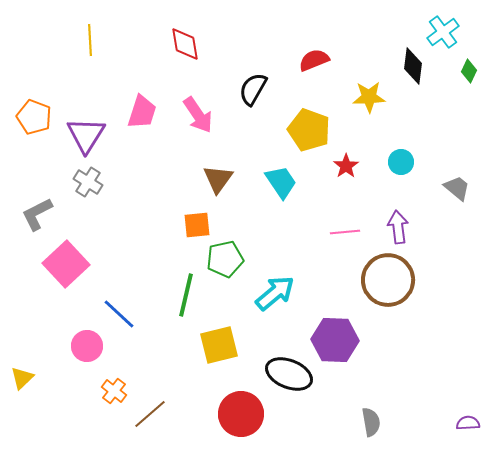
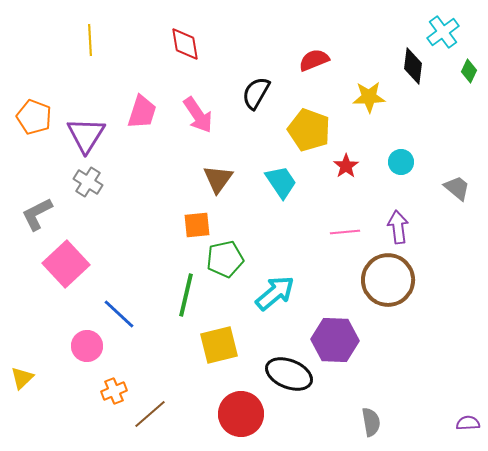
black semicircle: moved 3 px right, 4 px down
orange cross: rotated 30 degrees clockwise
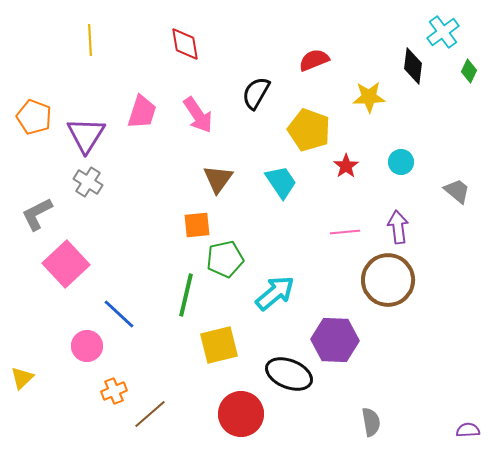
gray trapezoid: moved 3 px down
purple semicircle: moved 7 px down
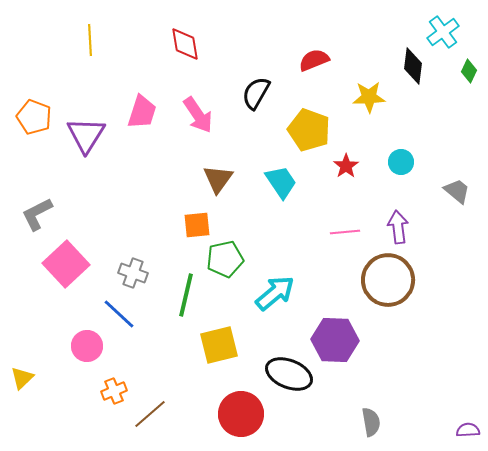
gray cross: moved 45 px right, 91 px down; rotated 12 degrees counterclockwise
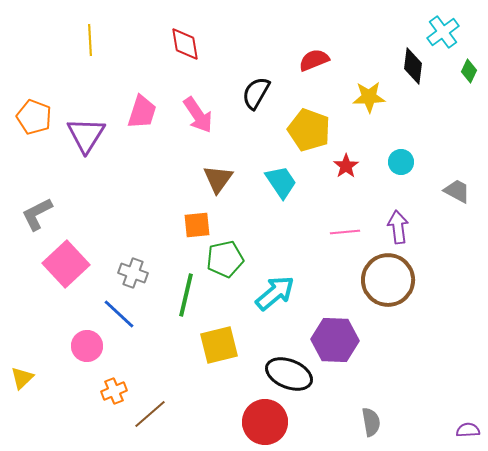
gray trapezoid: rotated 12 degrees counterclockwise
red circle: moved 24 px right, 8 px down
